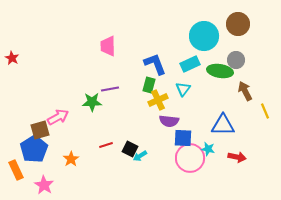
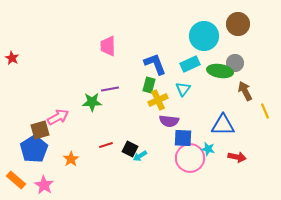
gray circle: moved 1 px left, 3 px down
orange rectangle: moved 10 px down; rotated 24 degrees counterclockwise
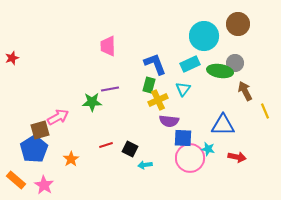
red star: rotated 24 degrees clockwise
cyan arrow: moved 5 px right, 9 px down; rotated 24 degrees clockwise
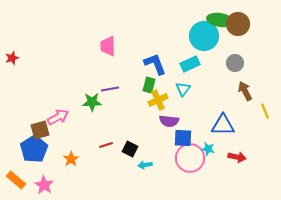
green ellipse: moved 51 px up
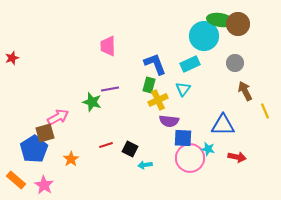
green star: rotated 18 degrees clockwise
brown square: moved 5 px right, 3 px down
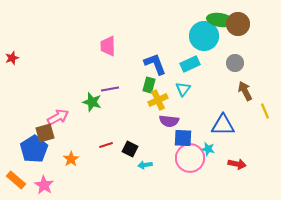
red arrow: moved 7 px down
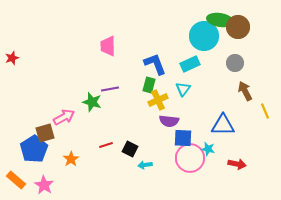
brown circle: moved 3 px down
pink arrow: moved 6 px right
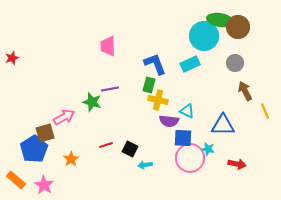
cyan triangle: moved 4 px right, 22 px down; rotated 42 degrees counterclockwise
yellow cross: rotated 36 degrees clockwise
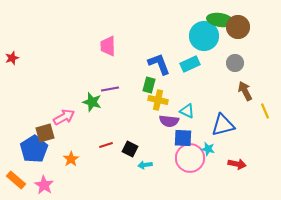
blue L-shape: moved 4 px right
blue triangle: rotated 15 degrees counterclockwise
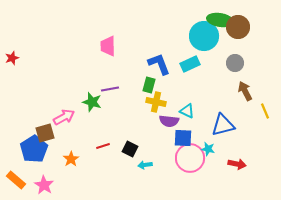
yellow cross: moved 2 px left, 2 px down
red line: moved 3 px left, 1 px down
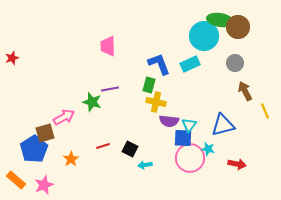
cyan triangle: moved 2 px right, 14 px down; rotated 42 degrees clockwise
pink star: rotated 18 degrees clockwise
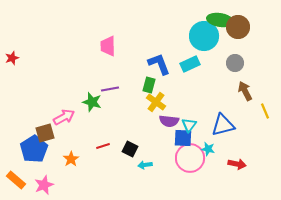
yellow cross: rotated 24 degrees clockwise
